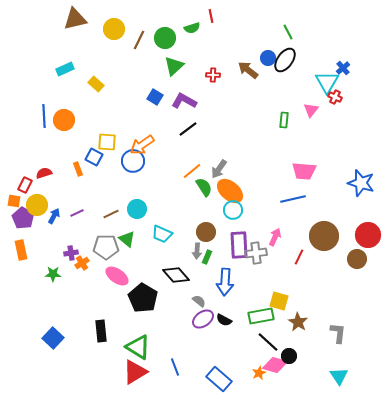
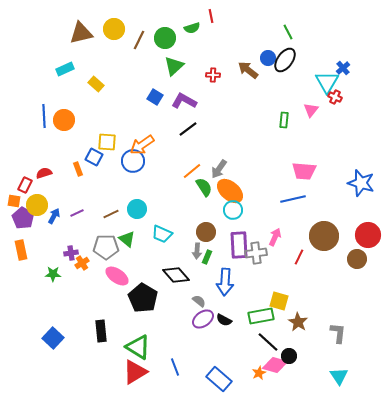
brown triangle at (75, 19): moved 6 px right, 14 px down
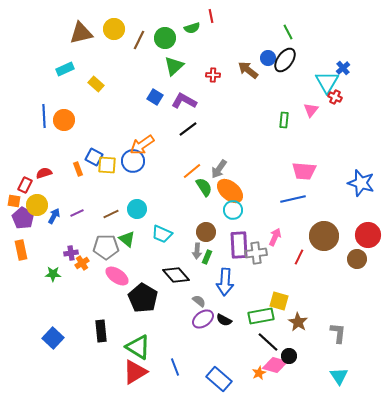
yellow square at (107, 142): moved 23 px down
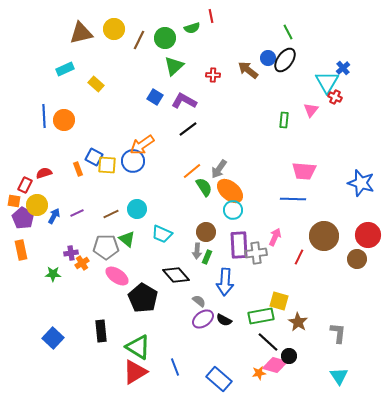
blue line at (293, 199): rotated 15 degrees clockwise
orange star at (259, 373): rotated 16 degrees clockwise
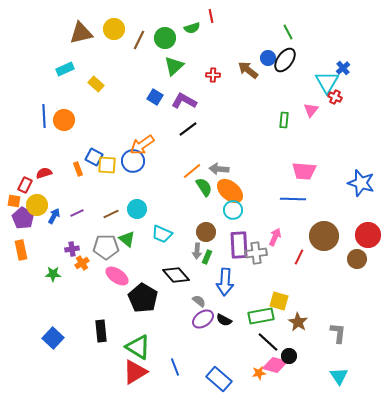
gray arrow at (219, 169): rotated 60 degrees clockwise
purple cross at (71, 253): moved 1 px right, 4 px up
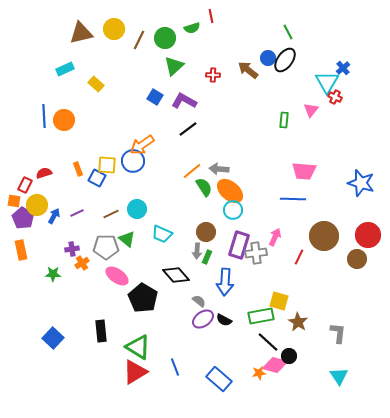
blue square at (94, 157): moved 3 px right, 21 px down
purple rectangle at (239, 245): rotated 20 degrees clockwise
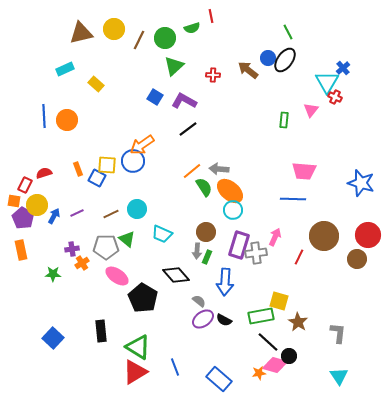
orange circle at (64, 120): moved 3 px right
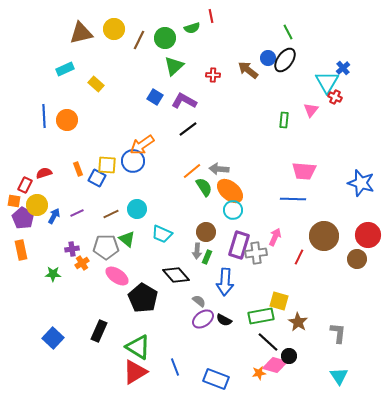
black rectangle at (101, 331): moved 2 px left; rotated 30 degrees clockwise
blue rectangle at (219, 379): moved 3 px left; rotated 20 degrees counterclockwise
